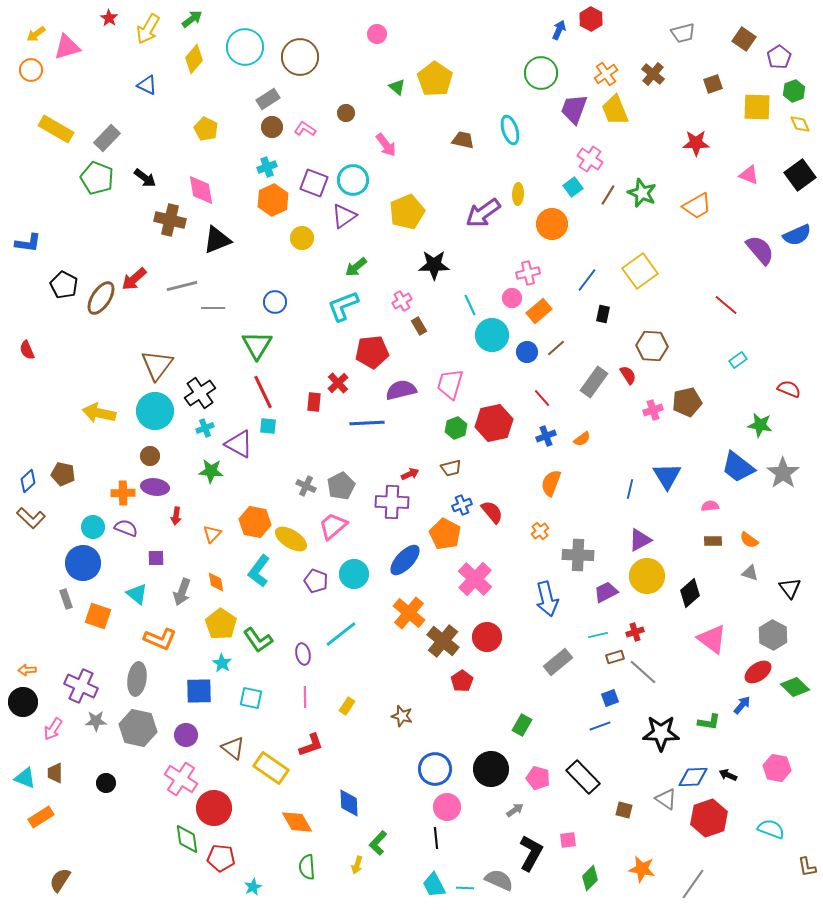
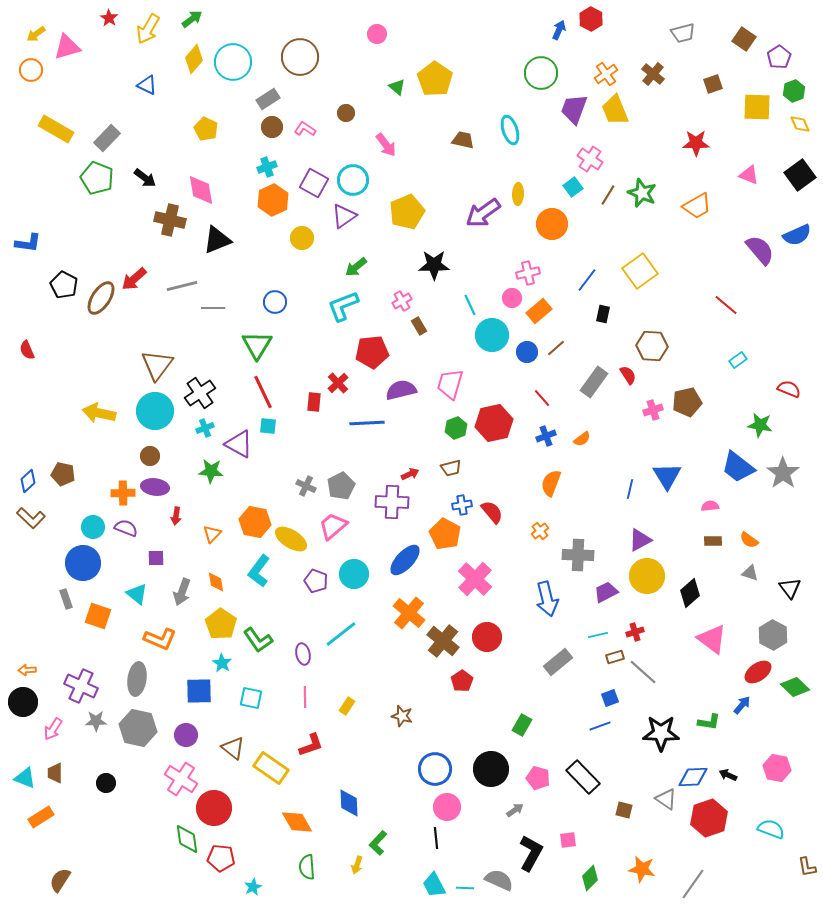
cyan circle at (245, 47): moved 12 px left, 15 px down
purple square at (314, 183): rotated 8 degrees clockwise
blue cross at (462, 505): rotated 12 degrees clockwise
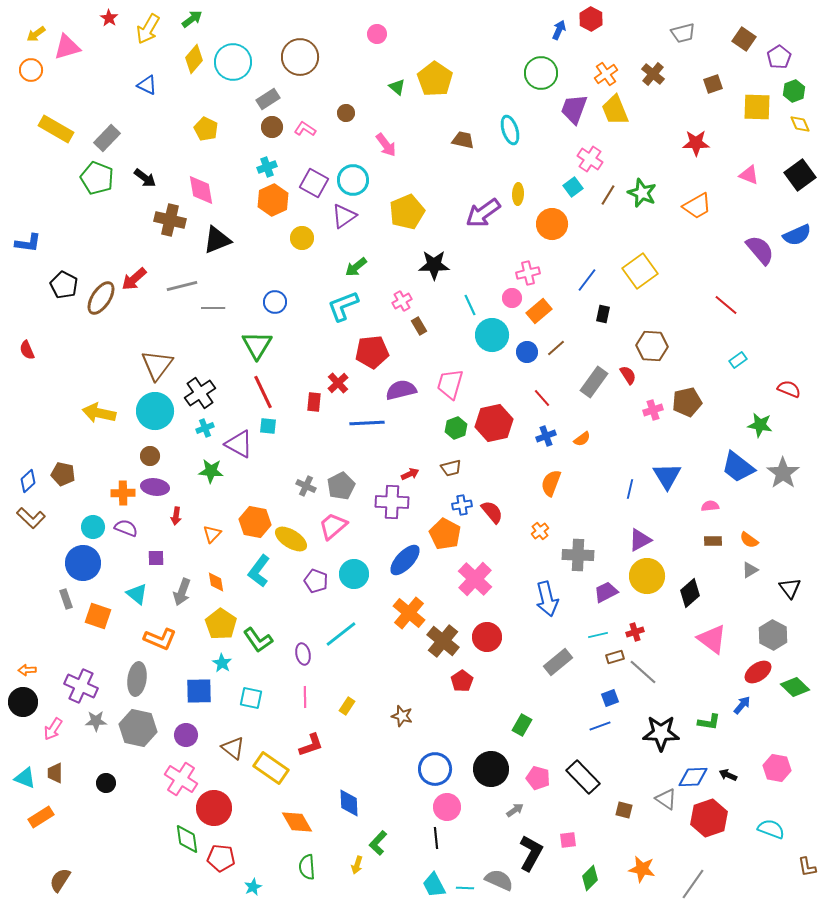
gray triangle at (750, 573): moved 3 px up; rotated 48 degrees counterclockwise
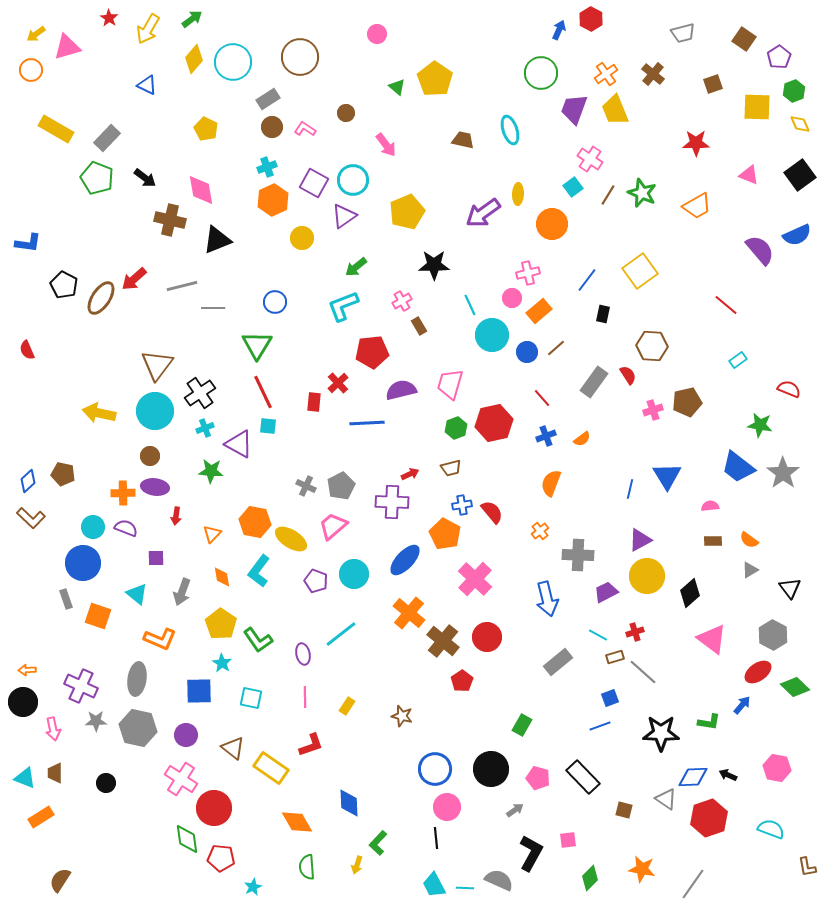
orange diamond at (216, 582): moved 6 px right, 5 px up
cyan line at (598, 635): rotated 42 degrees clockwise
pink arrow at (53, 729): rotated 45 degrees counterclockwise
